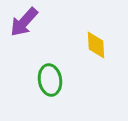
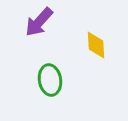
purple arrow: moved 15 px right
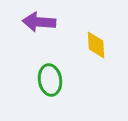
purple arrow: rotated 52 degrees clockwise
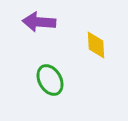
green ellipse: rotated 20 degrees counterclockwise
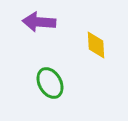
green ellipse: moved 3 px down
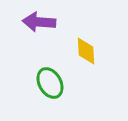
yellow diamond: moved 10 px left, 6 px down
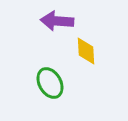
purple arrow: moved 18 px right, 1 px up
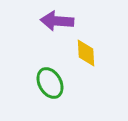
yellow diamond: moved 2 px down
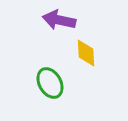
purple arrow: moved 2 px right, 1 px up; rotated 8 degrees clockwise
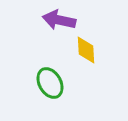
yellow diamond: moved 3 px up
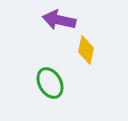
yellow diamond: rotated 16 degrees clockwise
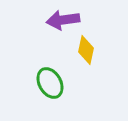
purple arrow: moved 4 px right; rotated 20 degrees counterclockwise
